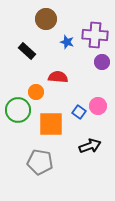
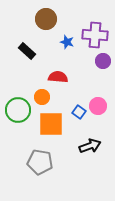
purple circle: moved 1 px right, 1 px up
orange circle: moved 6 px right, 5 px down
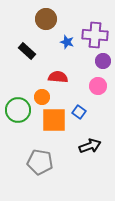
pink circle: moved 20 px up
orange square: moved 3 px right, 4 px up
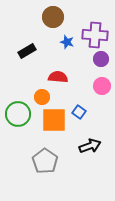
brown circle: moved 7 px right, 2 px up
black rectangle: rotated 72 degrees counterclockwise
purple circle: moved 2 px left, 2 px up
pink circle: moved 4 px right
green circle: moved 4 px down
gray pentagon: moved 5 px right, 1 px up; rotated 25 degrees clockwise
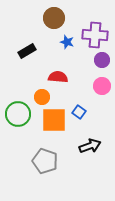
brown circle: moved 1 px right, 1 px down
purple circle: moved 1 px right, 1 px down
gray pentagon: rotated 15 degrees counterclockwise
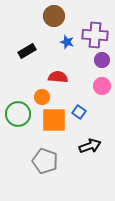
brown circle: moved 2 px up
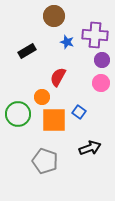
red semicircle: rotated 66 degrees counterclockwise
pink circle: moved 1 px left, 3 px up
black arrow: moved 2 px down
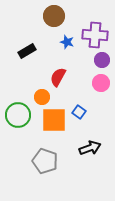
green circle: moved 1 px down
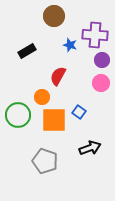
blue star: moved 3 px right, 3 px down
red semicircle: moved 1 px up
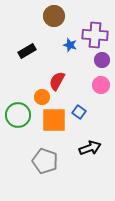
red semicircle: moved 1 px left, 5 px down
pink circle: moved 2 px down
